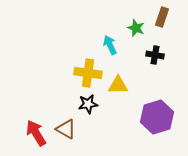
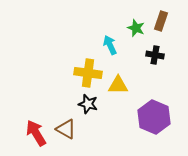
brown rectangle: moved 1 px left, 4 px down
black star: rotated 24 degrees clockwise
purple hexagon: moved 3 px left; rotated 20 degrees counterclockwise
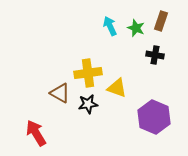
cyan arrow: moved 19 px up
yellow cross: rotated 16 degrees counterclockwise
yellow triangle: moved 1 px left, 3 px down; rotated 20 degrees clockwise
black star: rotated 24 degrees counterclockwise
brown triangle: moved 6 px left, 36 px up
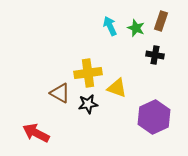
purple hexagon: rotated 12 degrees clockwise
red arrow: rotated 32 degrees counterclockwise
